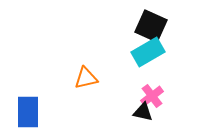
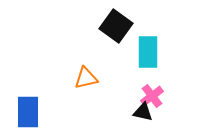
black square: moved 35 px left; rotated 12 degrees clockwise
cyan rectangle: rotated 60 degrees counterclockwise
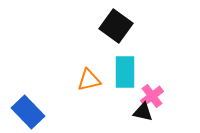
cyan rectangle: moved 23 px left, 20 px down
orange triangle: moved 3 px right, 2 px down
blue rectangle: rotated 44 degrees counterclockwise
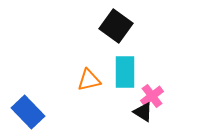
black triangle: rotated 20 degrees clockwise
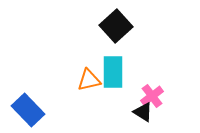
black square: rotated 12 degrees clockwise
cyan rectangle: moved 12 px left
blue rectangle: moved 2 px up
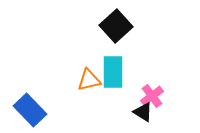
blue rectangle: moved 2 px right
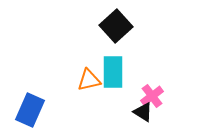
blue rectangle: rotated 68 degrees clockwise
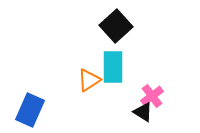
cyan rectangle: moved 5 px up
orange triangle: rotated 20 degrees counterclockwise
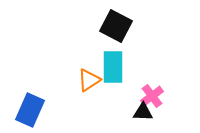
black square: rotated 20 degrees counterclockwise
black triangle: rotated 30 degrees counterclockwise
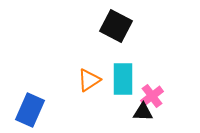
cyan rectangle: moved 10 px right, 12 px down
